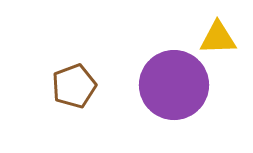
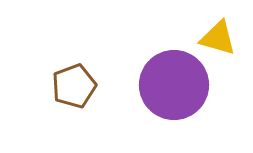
yellow triangle: rotated 18 degrees clockwise
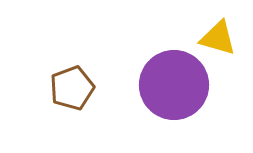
brown pentagon: moved 2 px left, 2 px down
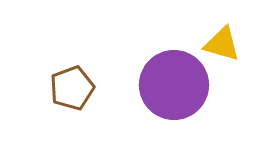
yellow triangle: moved 4 px right, 6 px down
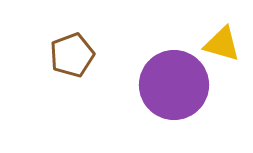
brown pentagon: moved 33 px up
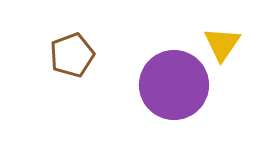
yellow triangle: rotated 48 degrees clockwise
